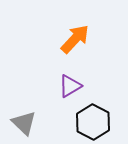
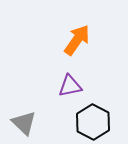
orange arrow: moved 2 px right, 1 px down; rotated 8 degrees counterclockwise
purple triangle: rotated 20 degrees clockwise
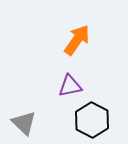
black hexagon: moved 1 px left, 2 px up
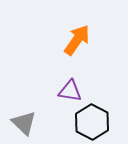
purple triangle: moved 5 px down; rotated 20 degrees clockwise
black hexagon: moved 2 px down
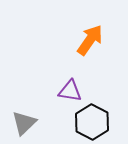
orange arrow: moved 13 px right
gray triangle: rotated 32 degrees clockwise
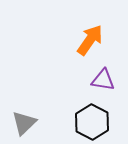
purple triangle: moved 33 px right, 11 px up
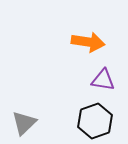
orange arrow: moved 2 px left, 2 px down; rotated 64 degrees clockwise
black hexagon: moved 3 px right, 1 px up; rotated 12 degrees clockwise
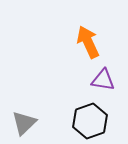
orange arrow: rotated 124 degrees counterclockwise
black hexagon: moved 5 px left
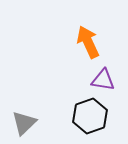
black hexagon: moved 5 px up
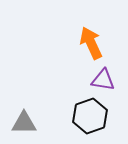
orange arrow: moved 3 px right, 1 px down
gray triangle: rotated 44 degrees clockwise
